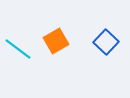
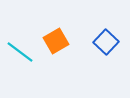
cyan line: moved 2 px right, 3 px down
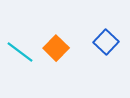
orange square: moved 7 px down; rotated 15 degrees counterclockwise
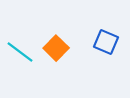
blue square: rotated 20 degrees counterclockwise
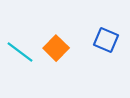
blue square: moved 2 px up
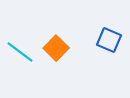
blue square: moved 3 px right
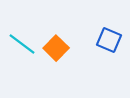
cyan line: moved 2 px right, 8 px up
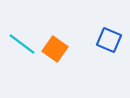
orange square: moved 1 px left, 1 px down; rotated 10 degrees counterclockwise
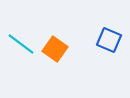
cyan line: moved 1 px left
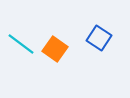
blue square: moved 10 px left, 2 px up; rotated 10 degrees clockwise
